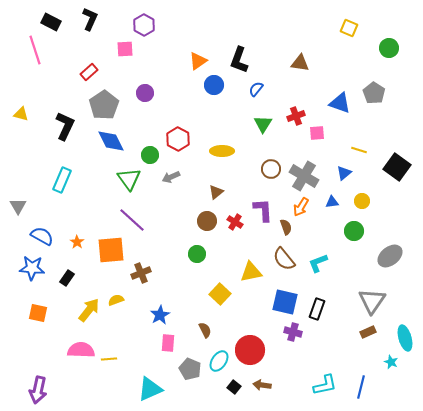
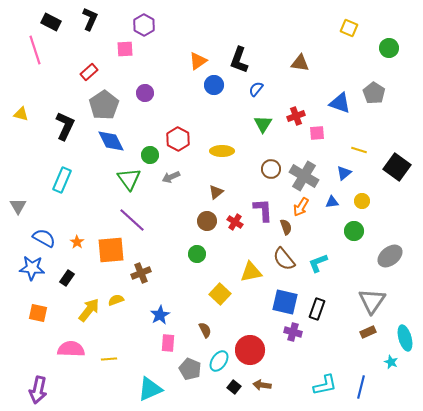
blue semicircle at (42, 236): moved 2 px right, 2 px down
pink semicircle at (81, 350): moved 10 px left, 1 px up
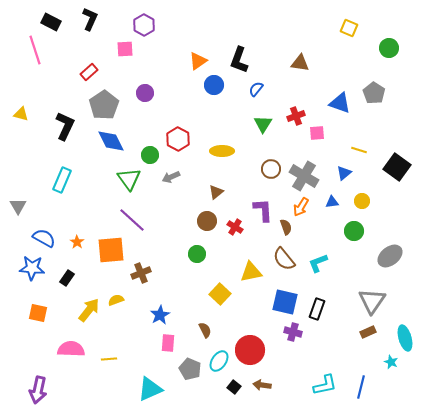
red cross at (235, 222): moved 5 px down
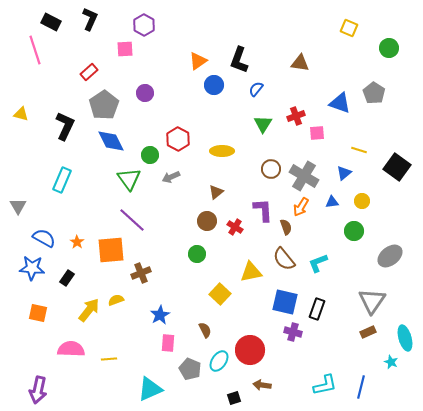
black square at (234, 387): moved 11 px down; rotated 32 degrees clockwise
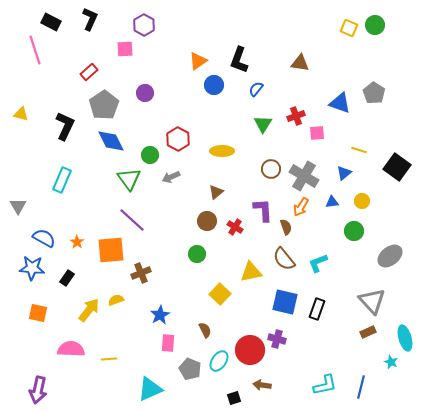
green circle at (389, 48): moved 14 px left, 23 px up
gray triangle at (372, 301): rotated 16 degrees counterclockwise
purple cross at (293, 332): moved 16 px left, 7 px down
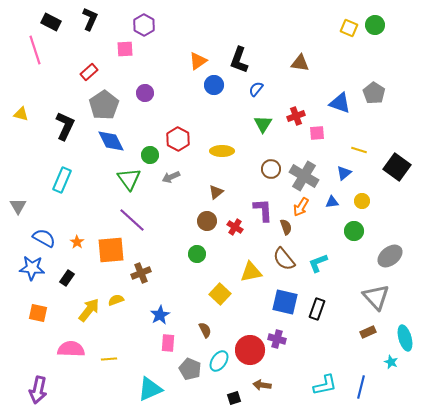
gray triangle at (372, 301): moved 4 px right, 4 px up
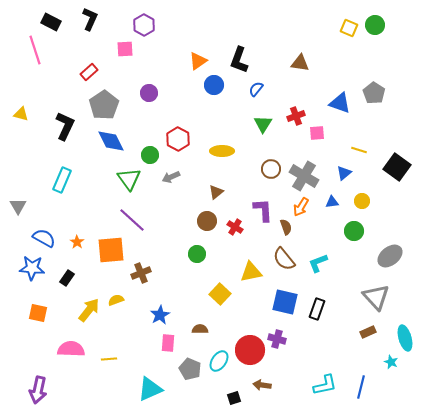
purple circle at (145, 93): moved 4 px right
brown semicircle at (205, 330): moved 5 px left, 1 px up; rotated 63 degrees counterclockwise
